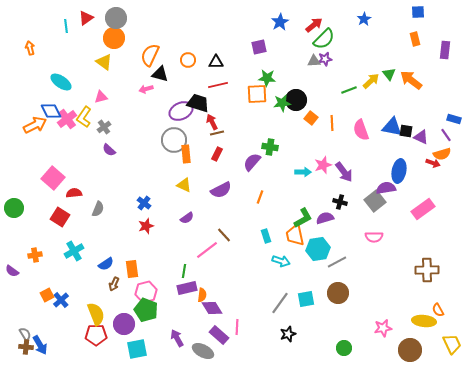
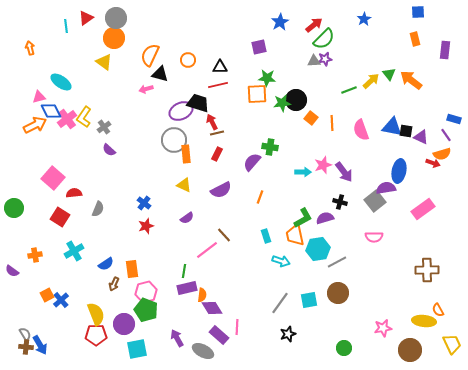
black triangle at (216, 62): moved 4 px right, 5 px down
pink triangle at (101, 97): moved 62 px left
cyan square at (306, 299): moved 3 px right, 1 px down
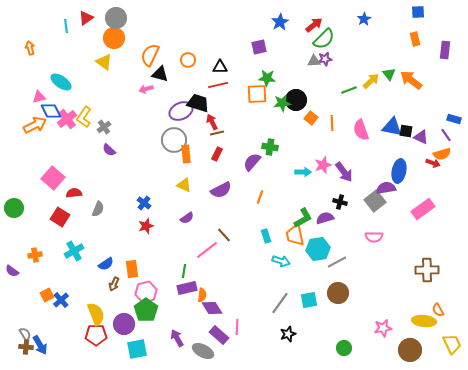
green pentagon at (146, 310): rotated 15 degrees clockwise
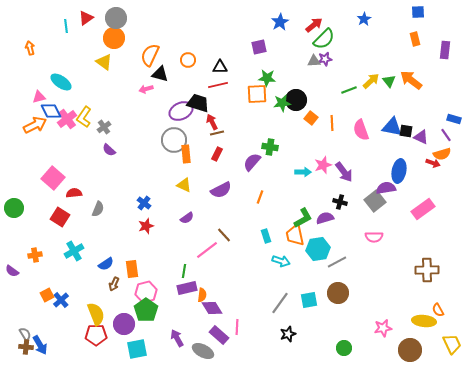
green triangle at (389, 74): moved 7 px down
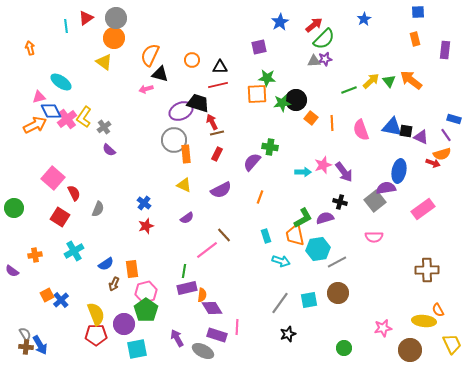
orange circle at (188, 60): moved 4 px right
red semicircle at (74, 193): rotated 70 degrees clockwise
purple rectangle at (219, 335): moved 2 px left; rotated 24 degrees counterclockwise
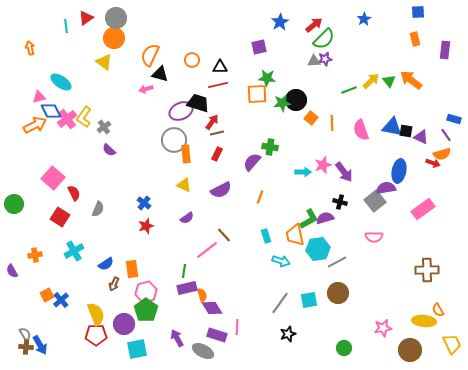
red arrow at (212, 122): rotated 63 degrees clockwise
green circle at (14, 208): moved 4 px up
green L-shape at (303, 218): moved 6 px right, 1 px down
purple semicircle at (12, 271): rotated 24 degrees clockwise
orange semicircle at (202, 295): rotated 24 degrees counterclockwise
